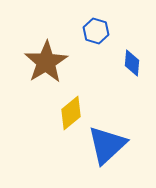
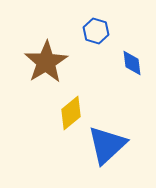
blue diamond: rotated 12 degrees counterclockwise
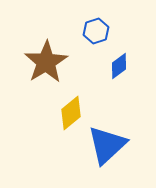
blue hexagon: rotated 25 degrees clockwise
blue diamond: moved 13 px left, 3 px down; rotated 60 degrees clockwise
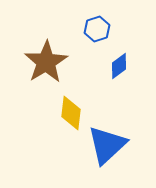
blue hexagon: moved 1 px right, 2 px up
yellow diamond: rotated 44 degrees counterclockwise
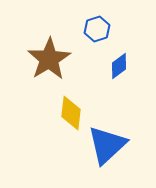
brown star: moved 3 px right, 3 px up
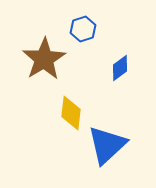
blue hexagon: moved 14 px left
brown star: moved 5 px left
blue diamond: moved 1 px right, 2 px down
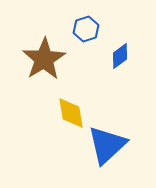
blue hexagon: moved 3 px right
blue diamond: moved 12 px up
yellow diamond: rotated 16 degrees counterclockwise
